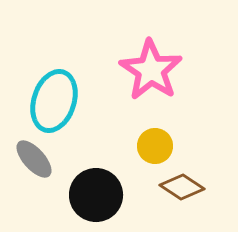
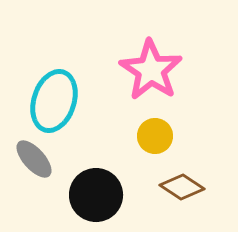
yellow circle: moved 10 px up
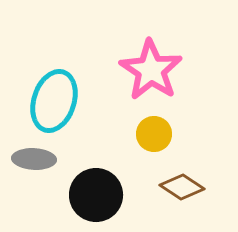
yellow circle: moved 1 px left, 2 px up
gray ellipse: rotated 45 degrees counterclockwise
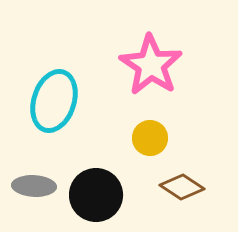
pink star: moved 5 px up
yellow circle: moved 4 px left, 4 px down
gray ellipse: moved 27 px down
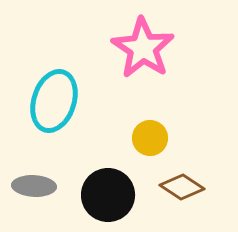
pink star: moved 8 px left, 17 px up
black circle: moved 12 px right
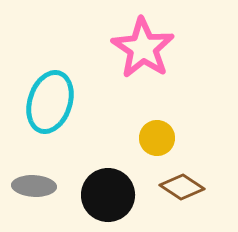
cyan ellipse: moved 4 px left, 1 px down
yellow circle: moved 7 px right
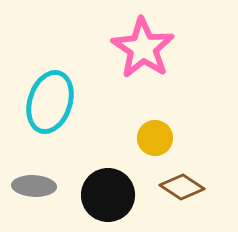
yellow circle: moved 2 px left
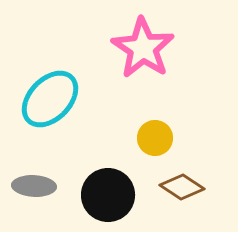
cyan ellipse: moved 3 px up; rotated 26 degrees clockwise
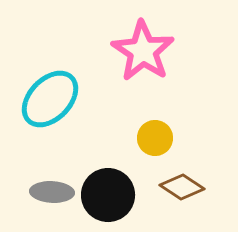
pink star: moved 3 px down
gray ellipse: moved 18 px right, 6 px down
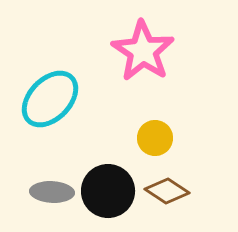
brown diamond: moved 15 px left, 4 px down
black circle: moved 4 px up
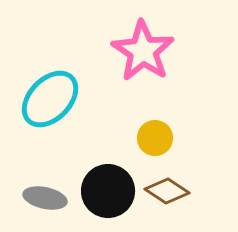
gray ellipse: moved 7 px left, 6 px down; rotated 9 degrees clockwise
